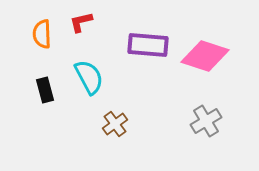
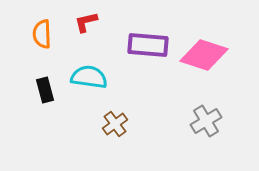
red L-shape: moved 5 px right
pink diamond: moved 1 px left, 1 px up
cyan semicircle: rotated 54 degrees counterclockwise
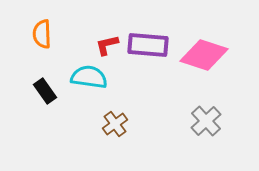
red L-shape: moved 21 px right, 23 px down
black rectangle: moved 1 px down; rotated 20 degrees counterclockwise
gray cross: rotated 12 degrees counterclockwise
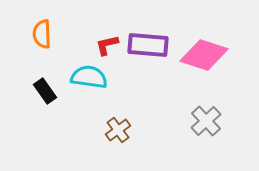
brown cross: moved 3 px right, 6 px down
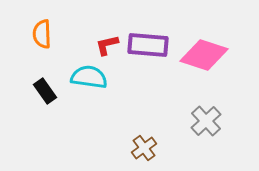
brown cross: moved 26 px right, 18 px down
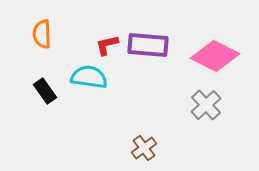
pink diamond: moved 11 px right, 1 px down; rotated 9 degrees clockwise
gray cross: moved 16 px up
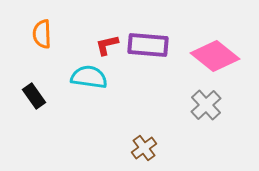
pink diamond: rotated 12 degrees clockwise
black rectangle: moved 11 px left, 5 px down
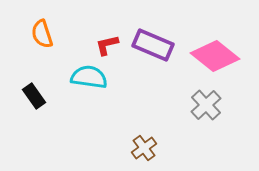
orange semicircle: rotated 16 degrees counterclockwise
purple rectangle: moved 5 px right; rotated 18 degrees clockwise
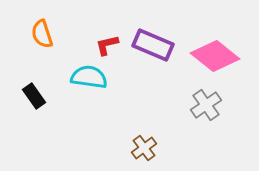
gray cross: rotated 8 degrees clockwise
